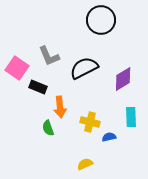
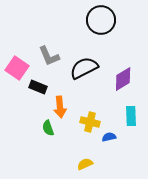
cyan rectangle: moved 1 px up
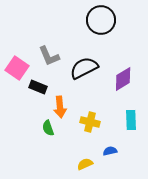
cyan rectangle: moved 4 px down
blue semicircle: moved 1 px right, 14 px down
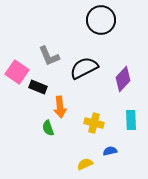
pink square: moved 4 px down
purple diamond: rotated 15 degrees counterclockwise
yellow cross: moved 4 px right, 1 px down
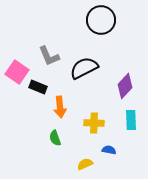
purple diamond: moved 2 px right, 7 px down
yellow cross: rotated 12 degrees counterclockwise
green semicircle: moved 7 px right, 10 px down
blue semicircle: moved 1 px left, 1 px up; rotated 24 degrees clockwise
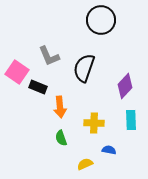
black semicircle: rotated 44 degrees counterclockwise
green semicircle: moved 6 px right
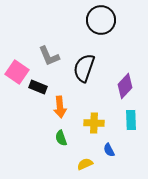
blue semicircle: rotated 128 degrees counterclockwise
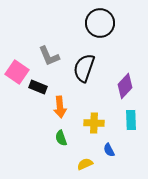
black circle: moved 1 px left, 3 px down
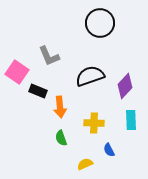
black semicircle: moved 6 px right, 8 px down; rotated 52 degrees clockwise
black rectangle: moved 4 px down
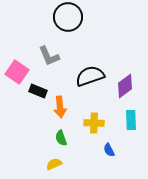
black circle: moved 32 px left, 6 px up
purple diamond: rotated 10 degrees clockwise
yellow semicircle: moved 31 px left
